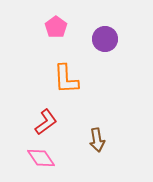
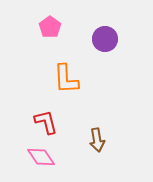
pink pentagon: moved 6 px left
red L-shape: rotated 68 degrees counterclockwise
pink diamond: moved 1 px up
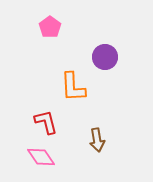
purple circle: moved 18 px down
orange L-shape: moved 7 px right, 8 px down
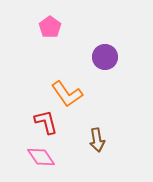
orange L-shape: moved 6 px left, 7 px down; rotated 32 degrees counterclockwise
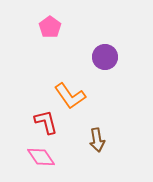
orange L-shape: moved 3 px right, 2 px down
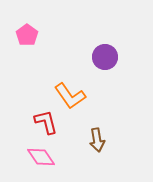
pink pentagon: moved 23 px left, 8 px down
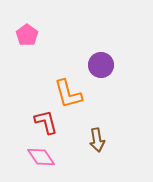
purple circle: moved 4 px left, 8 px down
orange L-shape: moved 2 px left, 2 px up; rotated 20 degrees clockwise
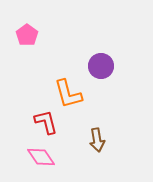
purple circle: moved 1 px down
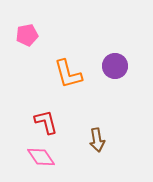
pink pentagon: rotated 25 degrees clockwise
purple circle: moved 14 px right
orange L-shape: moved 20 px up
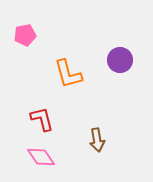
pink pentagon: moved 2 px left
purple circle: moved 5 px right, 6 px up
red L-shape: moved 4 px left, 3 px up
